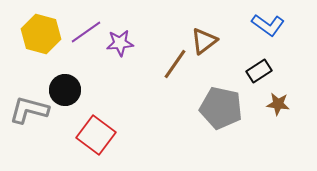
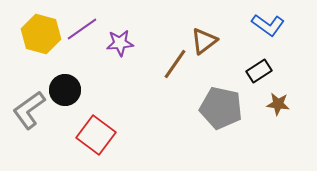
purple line: moved 4 px left, 3 px up
gray L-shape: rotated 51 degrees counterclockwise
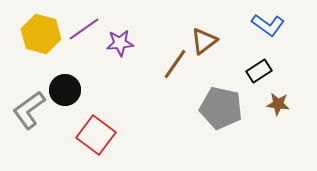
purple line: moved 2 px right
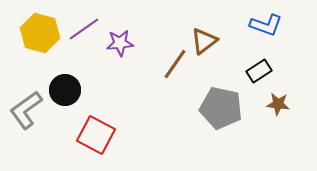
blue L-shape: moved 2 px left; rotated 16 degrees counterclockwise
yellow hexagon: moved 1 px left, 1 px up
gray L-shape: moved 3 px left
red square: rotated 9 degrees counterclockwise
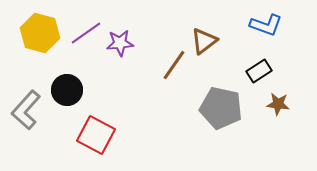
purple line: moved 2 px right, 4 px down
brown line: moved 1 px left, 1 px down
black circle: moved 2 px right
gray L-shape: rotated 12 degrees counterclockwise
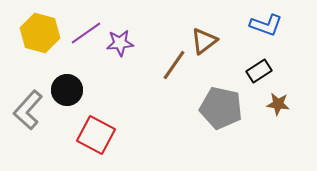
gray L-shape: moved 2 px right
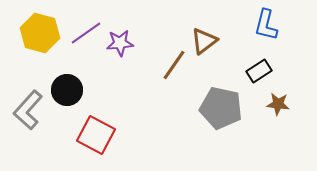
blue L-shape: rotated 84 degrees clockwise
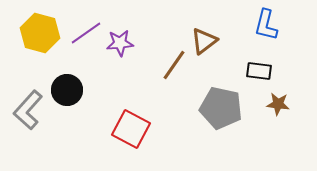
black rectangle: rotated 40 degrees clockwise
red square: moved 35 px right, 6 px up
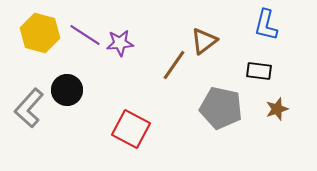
purple line: moved 1 px left, 2 px down; rotated 68 degrees clockwise
brown star: moved 1 px left, 5 px down; rotated 25 degrees counterclockwise
gray L-shape: moved 1 px right, 2 px up
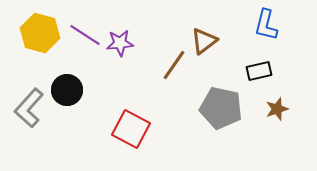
black rectangle: rotated 20 degrees counterclockwise
